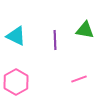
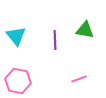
cyan triangle: rotated 25 degrees clockwise
pink hexagon: moved 2 px right, 1 px up; rotated 20 degrees counterclockwise
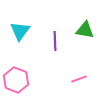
cyan triangle: moved 4 px right, 5 px up; rotated 15 degrees clockwise
purple line: moved 1 px down
pink hexagon: moved 2 px left, 1 px up; rotated 10 degrees clockwise
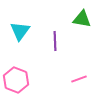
green triangle: moved 3 px left, 11 px up
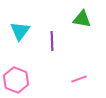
purple line: moved 3 px left
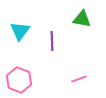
pink hexagon: moved 3 px right
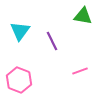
green triangle: moved 1 px right, 3 px up
purple line: rotated 24 degrees counterclockwise
pink line: moved 1 px right, 8 px up
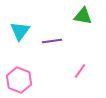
purple line: rotated 72 degrees counterclockwise
pink line: rotated 35 degrees counterclockwise
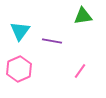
green triangle: rotated 18 degrees counterclockwise
purple line: rotated 18 degrees clockwise
pink hexagon: moved 11 px up; rotated 15 degrees clockwise
